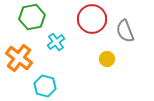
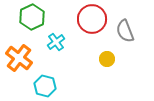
green hexagon: rotated 15 degrees counterclockwise
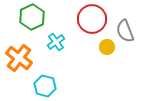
yellow circle: moved 12 px up
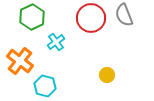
red circle: moved 1 px left, 1 px up
gray semicircle: moved 1 px left, 16 px up
yellow circle: moved 28 px down
orange cross: moved 1 px right, 3 px down
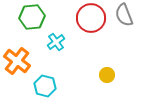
green hexagon: rotated 20 degrees clockwise
orange cross: moved 3 px left
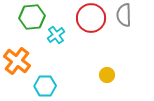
gray semicircle: rotated 20 degrees clockwise
cyan cross: moved 7 px up
cyan hexagon: rotated 15 degrees counterclockwise
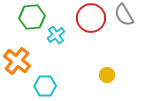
gray semicircle: rotated 30 degrees counterclockwise
